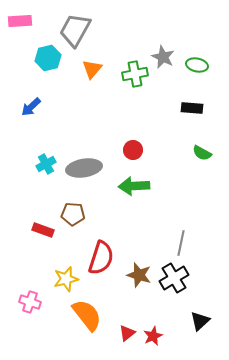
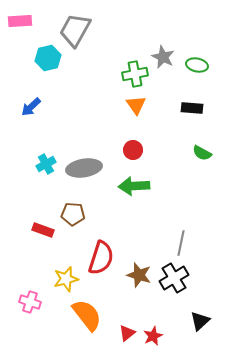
orange triangle: moved 44 px right, 36 px down; rotated 15 degrees counterclockwise
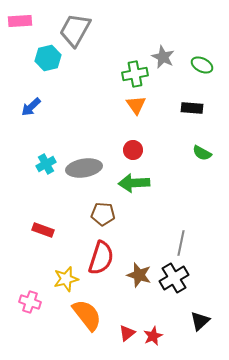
green ellipse: moved 5 px right; rotated 15 degrees clockwise
green arrow: moved 3 px up
brown pentagon: moved 30 px right
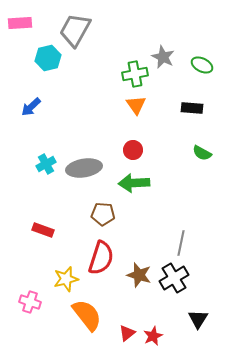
pink rectangle: moved 2 px down
black triangle: moved 2 px left, 2 px up; rotated 15 degrees counterclockwise
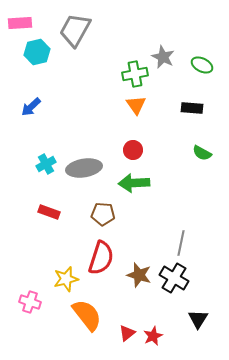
cyan hexagon: moved 11 px left, 6 px up
red rectangle: moved 6 px right, 18 px up
black cross: rotated 28 degrees counterclockwise
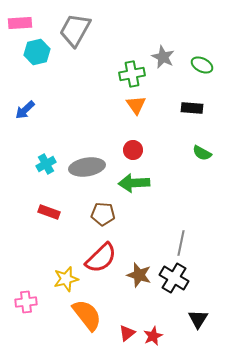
green cross: moved 3 px left
blue arrow: moved 6 px left, 3 px down
gray ellipse: moved 3 px right, 1 px up
red semicircle: rotated 28 degrees clockwise
pink cross: moved 4 px left; rotated 25 degrees counterclockwise
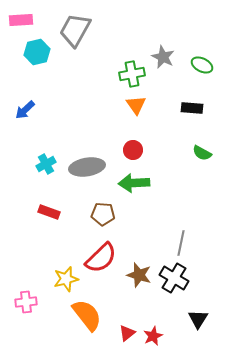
pink rectangle: moved 1 px right, 3 px up
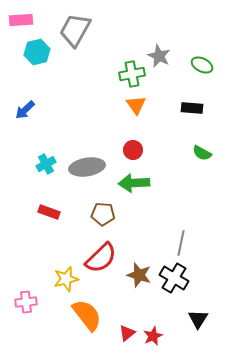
gray star: moved 4 px left, 1 px up
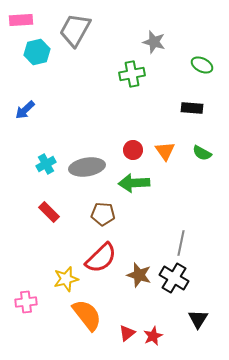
gray star: moved 5 px left, 14 px up; rotated 10 degrees counterclockwise
orange triangle: moved 29 px right, 46 px down
red rectangle: rotated 25 degrees clockwise
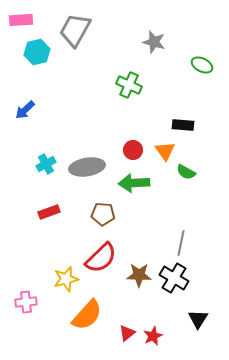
green cross: moved 3 px left, 11 px down; rotated 35 degrees clockwise
black rectangle: moved 9 px left, 17 px down
green semicircle: moved 16 px left, 19 px down
red rectangle: rotated 65 degrees counterclockwise
brown star: rotated 15 degrees counterclockwise
orange semicircle: rotated 80 degrees clockwise
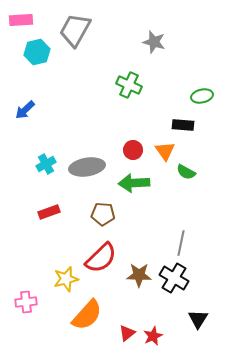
green ellipse: moved 31 px down; rotated 40 degrees counterclockwise
